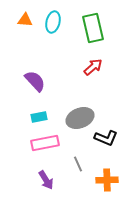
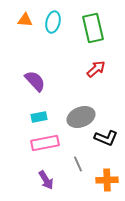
red arrow: moved 3 px right, 2 px down
gray ellipse: moved 1 px right, 1 px up
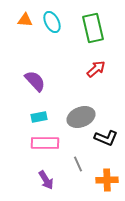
cyan ellipse: moved 1 px left; rotated 40 degrees counterclockwise
pink rectangle: rotated 12 degrees clockwise
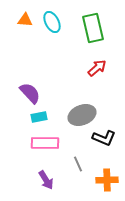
red arrow: moved 1 px right, 1 px up
purple semicircle: moved 5 px left, 12 px down
gray ellipse: moved 1 px right, 2 px up
black L-shape: moved 2 px left
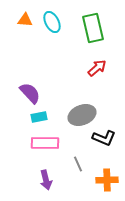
purple arrow: rotated 18 degrees clockwise
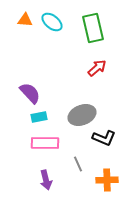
cyan ellipse: rotated 25 degrees counterclockwise
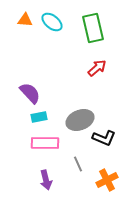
gray ellipse: moved 2 px left, 5 px down
orange cross: rotated 25 degrees counterclockwise
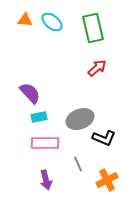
gray ellipse: moved 1 px up
